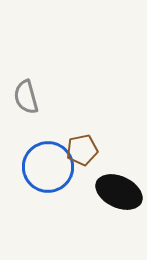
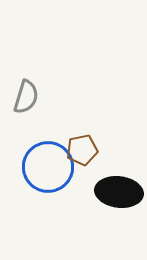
gray semicircle: rotated 148 degrees counterclockwise
black ellipse: rotated 18 degrees counterclockwise
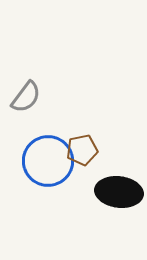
gray semicircle: rotated 20 degrees clockwise
blue circle: moved 6 px up
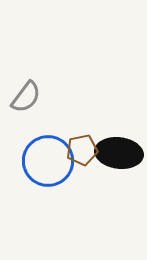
black ellipse: moved 39 px up
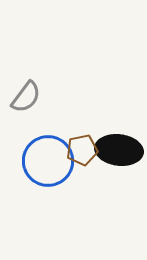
black ellipse: moved 3 px up
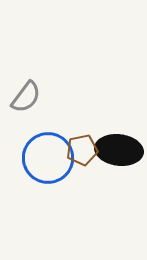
blue circle: moved 3 px up
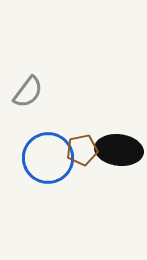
gray semicircle: moved 2 px right, 5 px up
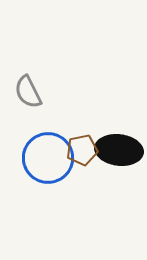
gray semicircle: rotated 116 degrees clockwise
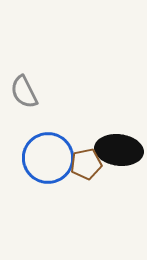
gray semicircle: moved 4 px left
brown pentagon: moved 4 px right, 14 px down
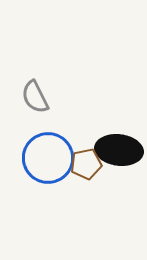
gray semicircle: moved 11 px right, 5 px down
